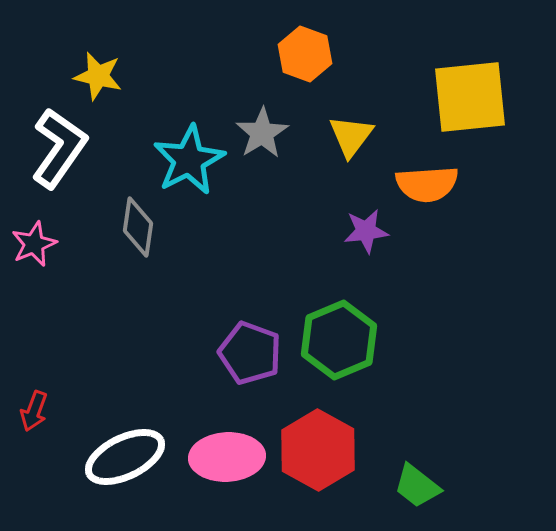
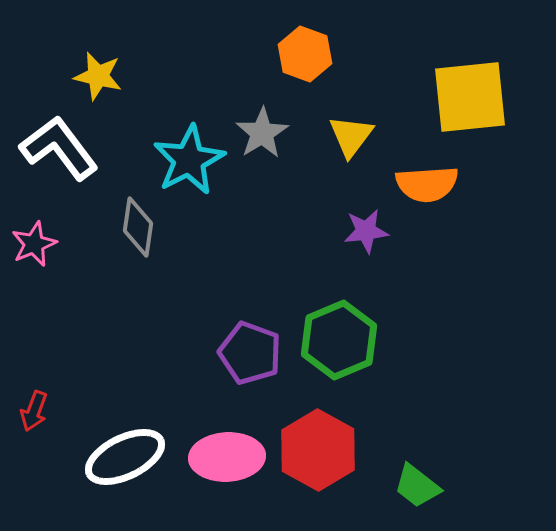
white L-shape: rotated 72 degrees counterclockwise
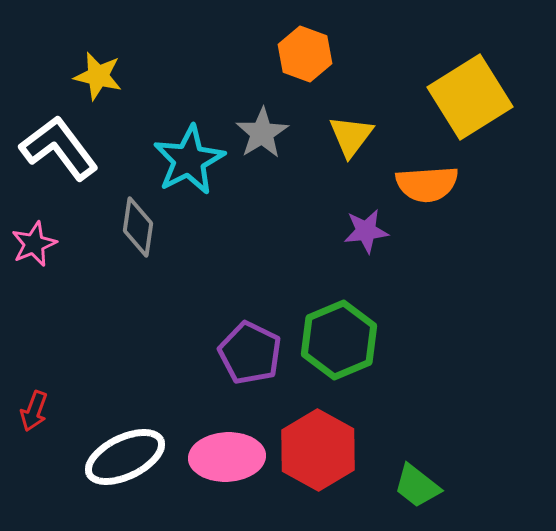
yellow square: rotated 26 degrees counterclockwise
purple pentagon: rotated 6 degrees clockwise
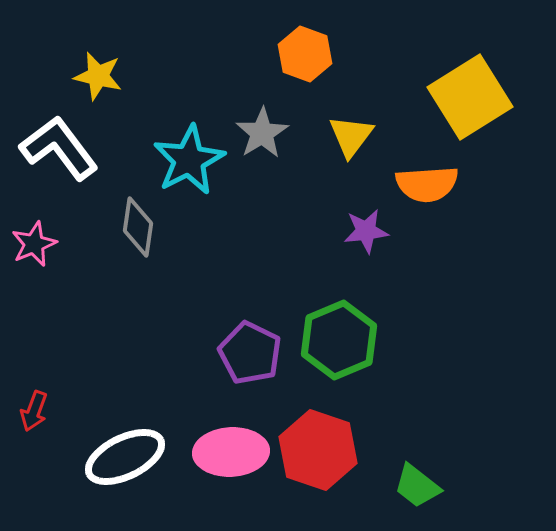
red hexagon: rotated 10 degrees counterclockwise
pink ellipse: moved 4 px right, 5 px up
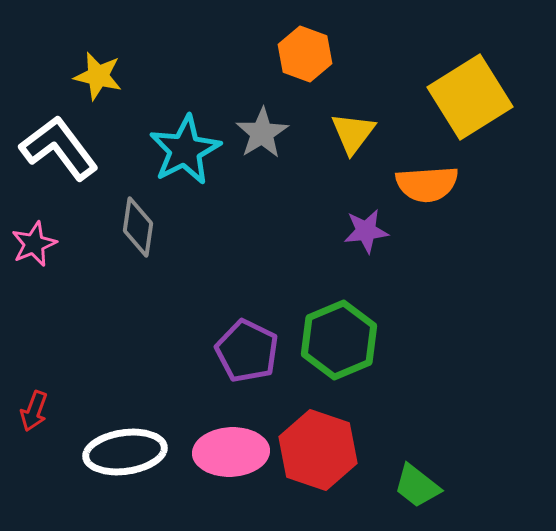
yellow triangle: moved 2 px right, 3 px up
cyan star: moved 4 px left, 10 px up
purple pentagon: moved 3 px left, 2 px up
white ellipse: moved 5 px up; rotated 18 degrees clockwise
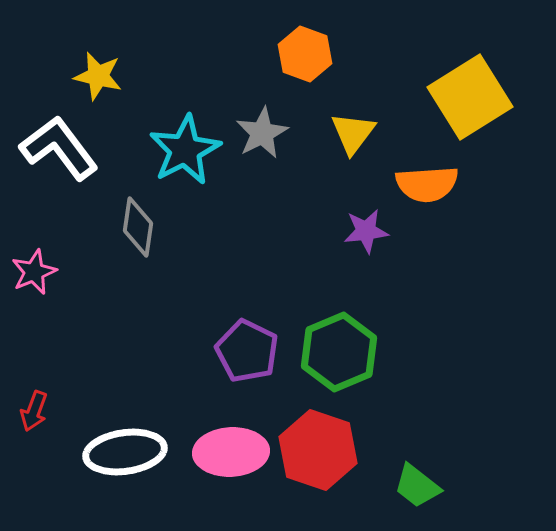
gray star: rotated 4 degrees clockwise
pink star: moved 28 px down
green hexagon: moved 12 px down
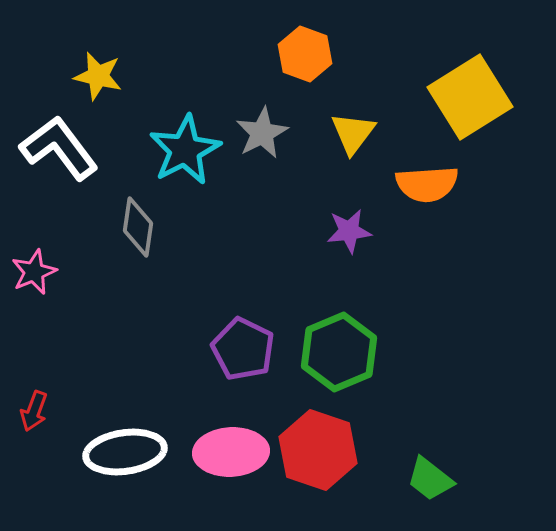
purple star: moved 17 px left
purple pentagon: moved 4 px left, 2 px up
green trapezoid: moved 13 px right, 7 px up
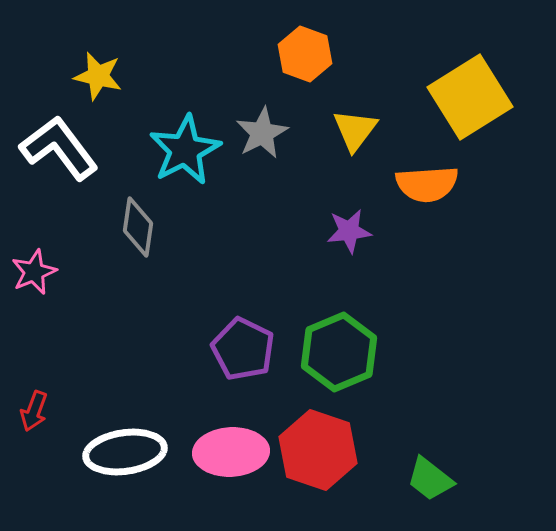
yellow triangle: moved 2 px right, 3 px up
